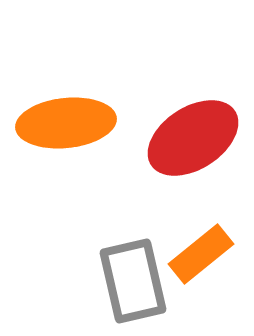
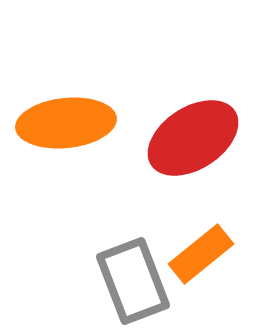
gray rectangle: rotated 8 degrees counterclockwise
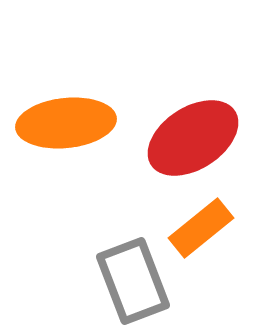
orange rectangle: moved 26 px up
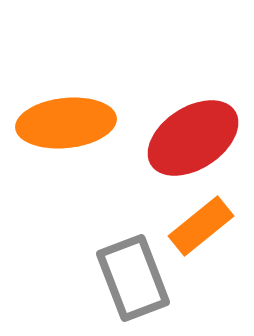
orange rectangle: moved 2 px up
gray rectangle: moved 3 px up
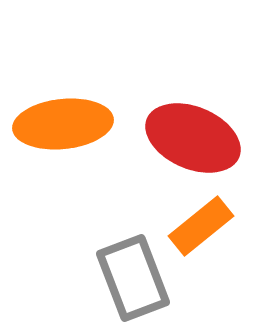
orange ellipse: moved 3 px left, 1 px down
red ellipse: rotated 56 degrees clockwise
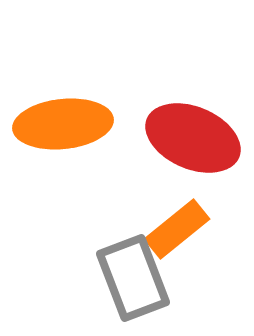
orange rectangle: moved 24 px left, 3 px down
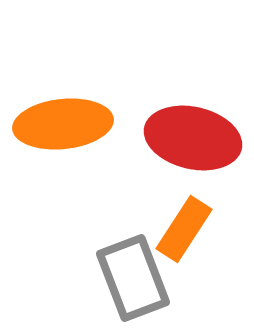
red ellipse: rotated 10 degrees counterclockwise
orange rectangle: moved 7 px right; rotated 18 degrees counterclockwise
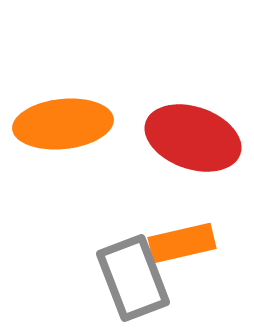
red ellipse: rotated 6 degrees clockwise
orange rectangle: moved 2 px left, 14 px down; rotated 44 degrees clockwise
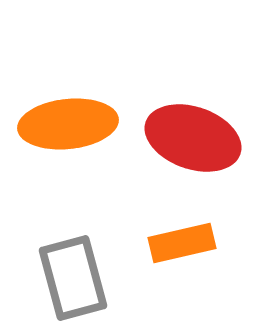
orange ellipse: moved 5 px right
gray rectangle: moved 60 px left; rotated 6 degrees clockwise
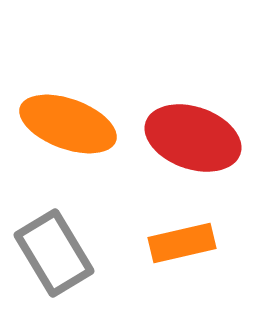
orange ellipse: rotated 26 degrees clockwise
gray rectangle: moved 19 px left, 25 px up; rotated 16 degrees counterclockwise
